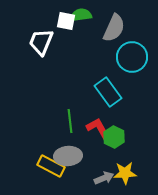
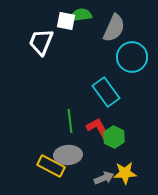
cyan rectangle: moved 2 px left
gray ellipse: moved 1 px up
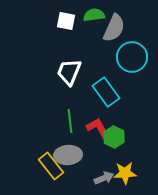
green semicircle: moved 13 px right
white trapezoid: moved 28 px right, 30 px down
yellow rectangle: rotated 24 degrees clockwise
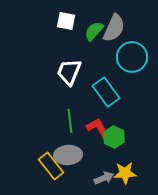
green semicircle: moved 16 px down; rotated 40 degrees counterclockwise
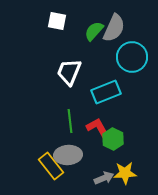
white square: moved 9 px left
cyan rectangle: rotated 76 degrees counterclockwise
green hexagon: moved 1 px left, 2 px down
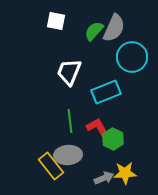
white square: moved 1 px left
